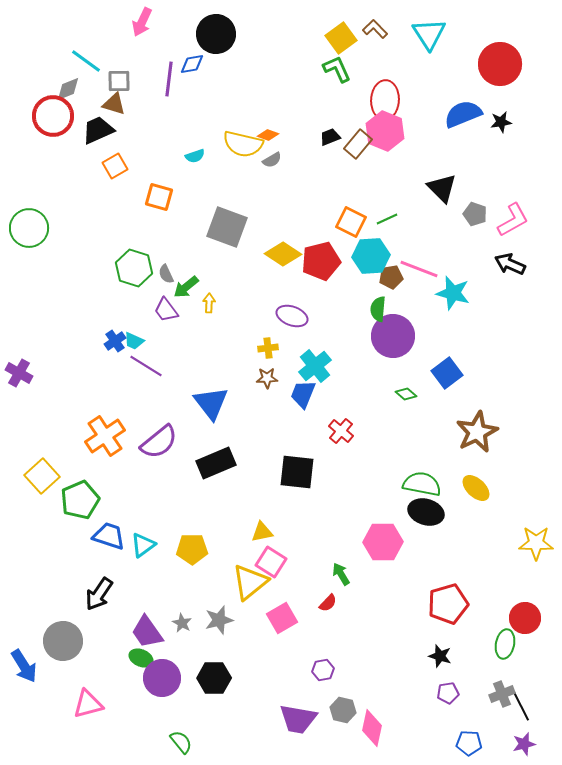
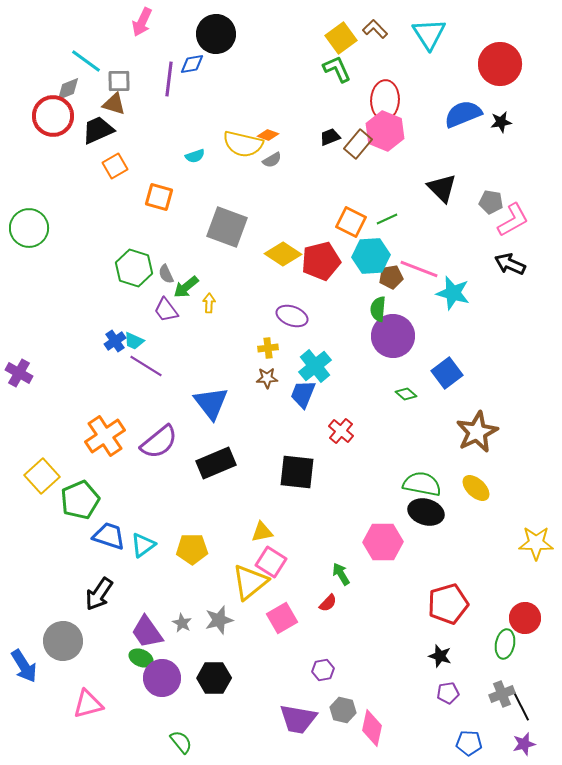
gray pentagon at (475, 214): moved 16 px right, 12 px up; rotated 10 degrees counterclockwise
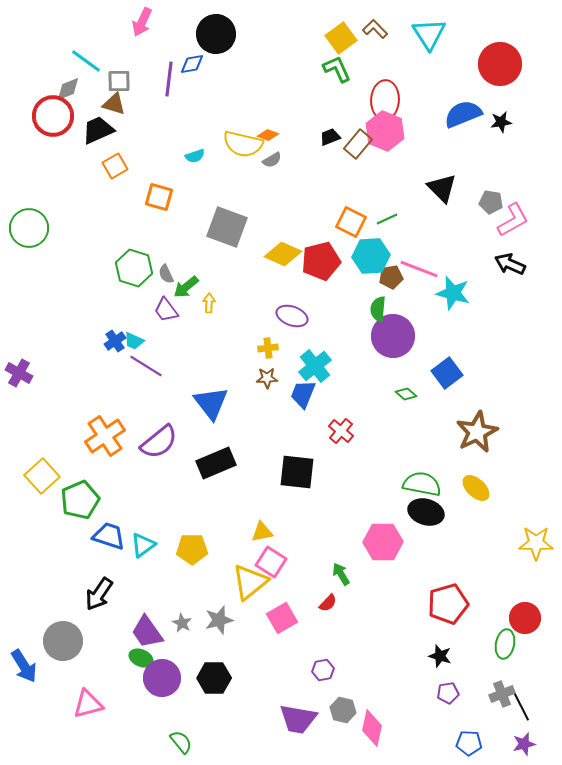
yellow diamond at (283, 254): rotated 9 degrees counterclockwise
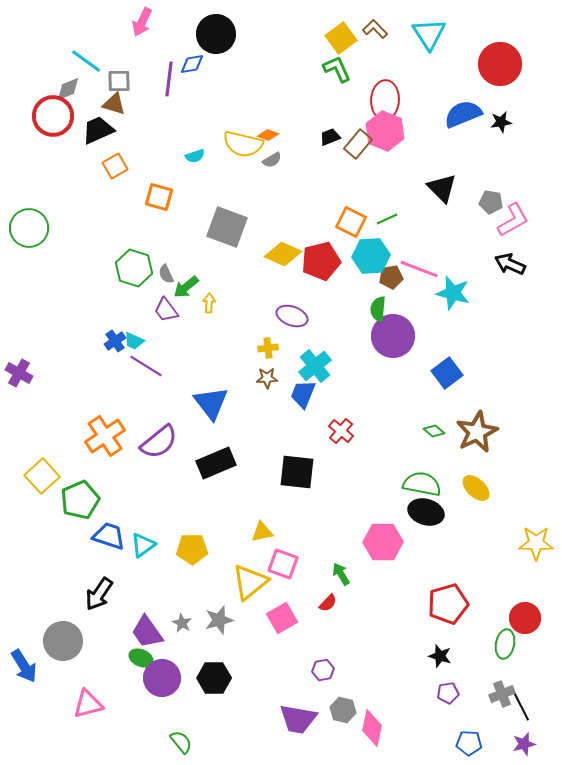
green diamond at (406, 394): moved 28 px right, 37 px down
pink square at (271, 562): moved 12 px right, 2 px down; rotated 12 degrees counterclockwise
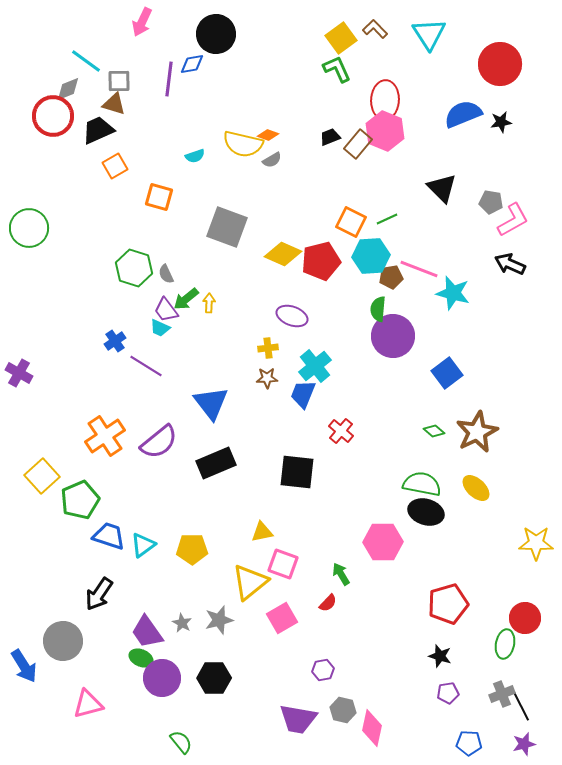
green arrow at (186, 287): moved 12 px down
cyan trapezoid at (134, 341): moved 26 px right, 13 px up
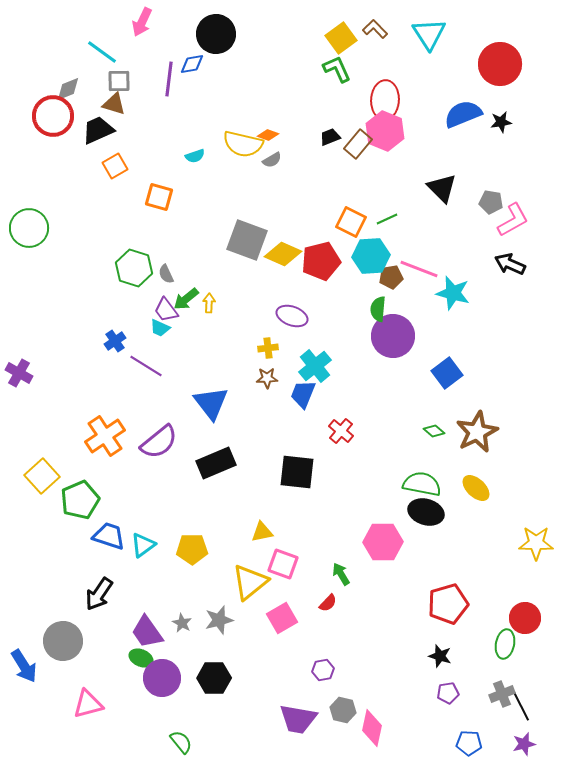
cyan line at (86, 61): moved 16 px right, 9 px up
gray square at (227, 227): moved 20 px right, 13 px down
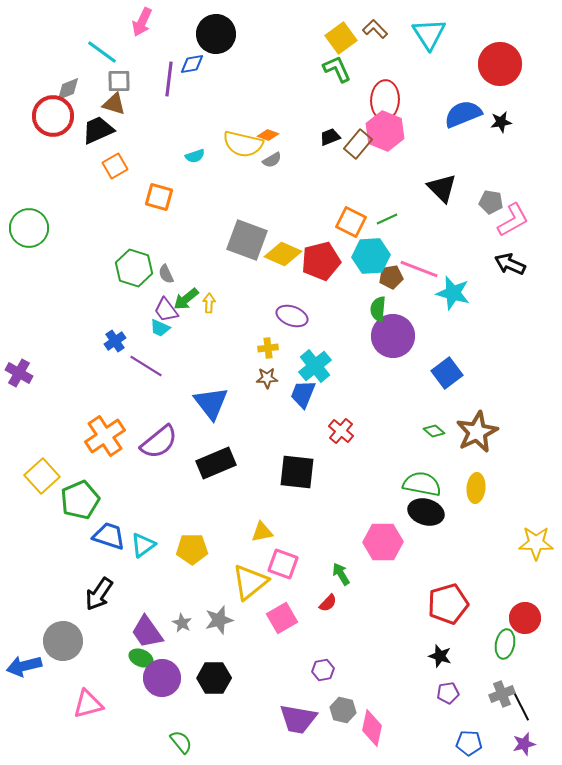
yellow ellipse at (476, 488): rotated 52 degrees clockwise
blue arrow at (24, 666): rotated 108 degrees clockwise
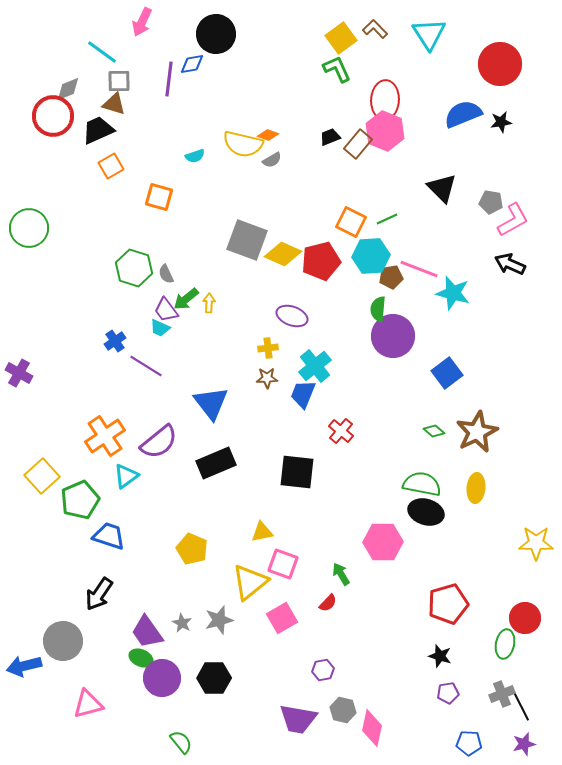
orange square at (115, 166): moved 4 px left
cyan triangle at (143, 545): moved 17 px left, 69 px up
yellow pentagon at (192, 549): rotated 24 degrees clockwise
